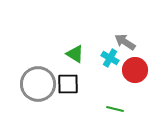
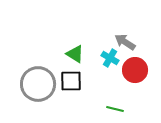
black square: moved 3 px right, 3 px up
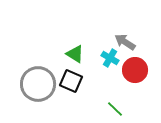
black square: rotated 25 degrees clockwise
green line: rotated 30 degrees clockwise
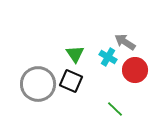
green triangle: rotated 24 degrees clockwise
cyan cross: moved 2 px left, 1 px up
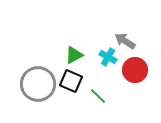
gray arrow: moved 1 px up
green triangle: moved 1 px left, 1 px down; rotated 36 degrees clockwise
green line: moved 17 px left, 13 px up
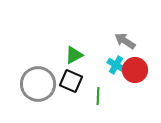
cyan cross: moved 8 px right, 8 px down
green line: rotated 48 degrees clockwise
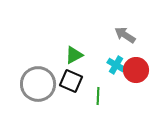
gray arrow: moved 6 px up
red circle: moved 1 px right
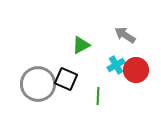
green triangle: moved 7 px right, 10 px up
cyan cross: rotated 30 degrees clockwise
black square: moved 5 px left, 2 px up
